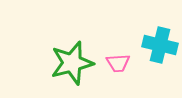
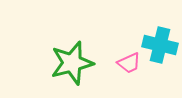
pink trapezoid: moved 11 px right; rotated 20 degrees counterclockwise
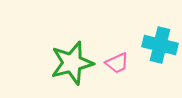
pink trapezoid: moved 12 px left
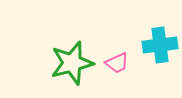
cyan cross: rotated 20 degrees counterclockwise
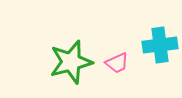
green star: moved 1 px left, 1 px up
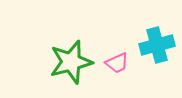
cyan cross: moved 3 px left; rotated 8 degrees counterclockwise
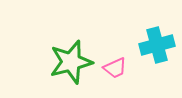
pink trapezoid: moved 2 px left, 5 px down
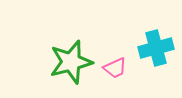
cyan cross: moved 1 px left, 3 px down
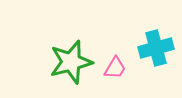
pink trapezoid: rotated 35 degrees counterclockwise
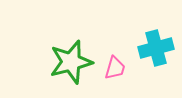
pink trapezoid: rotated 15 degrees counterclockwise
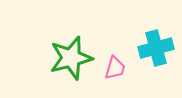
green star: moved 4 px up
